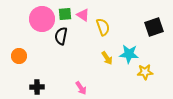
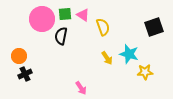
cyan star: rotated 12 degrees clockwise
black cross: moved 12 px left, 13 px up; rotated 24 degrees counterclockwise
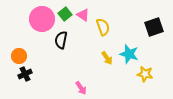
green square: rotated 32 degrees counterclockwise
black semicircle: moved 4 px down
yellow star: moved 2 px down; rotated 14 degrees clockwise
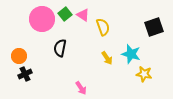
black semicircle: moved 1 px left, 8 px down
cyan star: moved 2 px right
yellow star: moved 1 px left
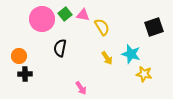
pink triangle: rotated 24 degrees counterclockwise
yellow semicircle: moved 1 px left; rotated 12 degrees counterclockwise
black cross: rotated 24 degrees clockwise
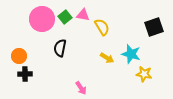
green square: moved 3 px down
yellow arrow: rotated 24 degrees counterclockwise
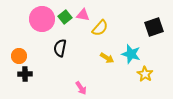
yellow semicircle: moved 2 px left, 1 px down; rotated 72 degrees clockwise
yellow star: moved 1 px right; rotated 21 degrees clockwise
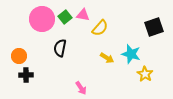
black cross: moved 1 px right, 1 px down
